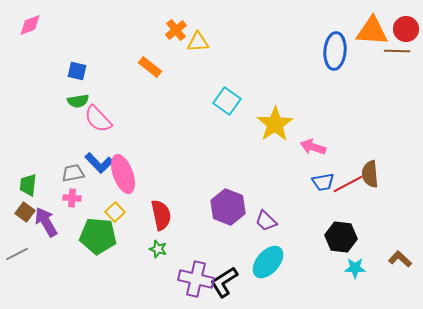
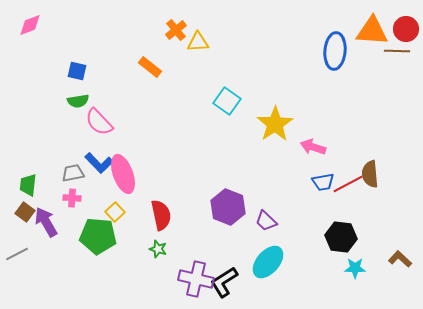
pink semicircle: moved 1 px right, 3 px down
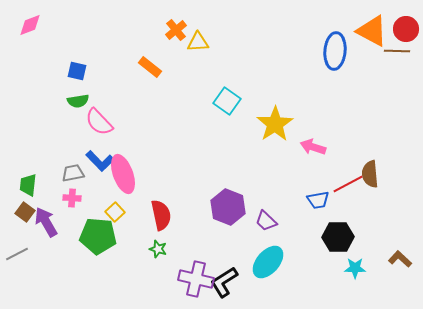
orange triangle: rotated 24 degrees clockwise
blue L-shape: moved 1 px right, 2 px up
blue trapezoid: moved 5 px left, 18 px down
black hexagon: moved 3 px left; rotated 8 degrees counterclockwise
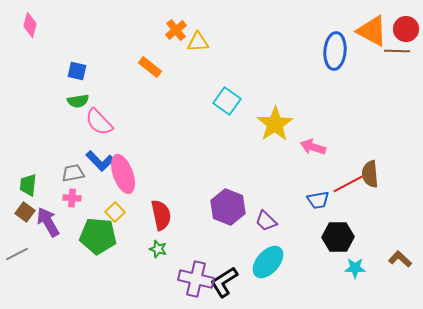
pink diamond: rotated 55 degrees counterclockwise
purple arrow: moved 2 px right
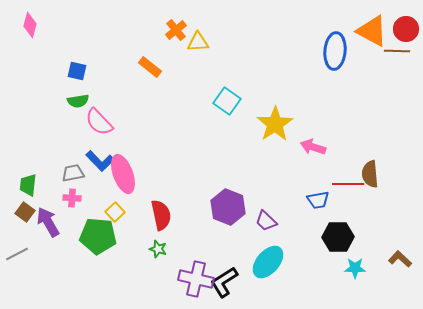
red line: rotated 28 degrees clockwise
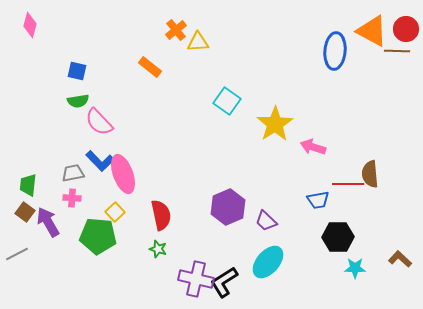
purple hexagon: rotated 16 degrees clockwise
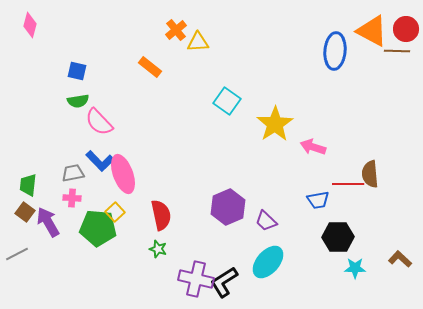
green pentagon: moved 8 px up
